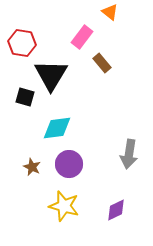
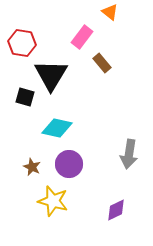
cyan diamond: rotated 20 degrees clockwise
yellow star: moved 11 px left, 5 px up
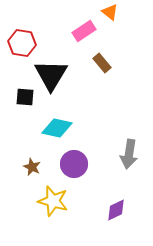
pink rectangle: moved 2 px right, 6 px up; rotated 20 degrees clockwise
black square: rotated 12 degrees counterclockwise
purple circle: moved 5 px right
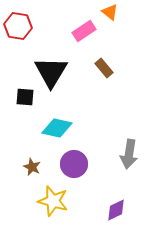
red hexagon: moved 4 px left, 17 px up
brown rectangle: moved 2 px right, 5 px down
black triangle: moved 3 px up
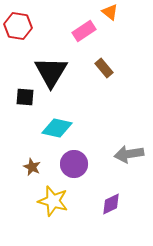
gray arrow: rotated 72 degrees clockwise
purple diamond: moved 5 px left, 6 px up
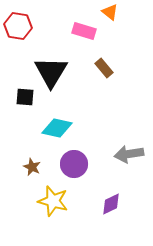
pink rectangle: rotated 50 degrees clockwise
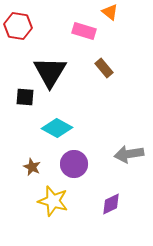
black triangle: moved 1 px left
cyan diamond: rotated 16 degrees clockwise
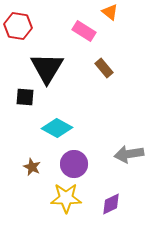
pink rectangle: rotated 15 degrees clockwise
black triangle: moved 3 px left, 4 px up
yellow star: moved 13 px right, 3 px up; rotated 16 degrees counterclockwise
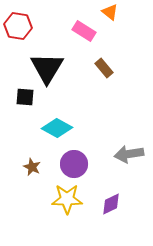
yellow star: moved 1 px right, 1 px down
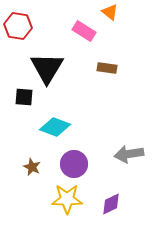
brown rectangle: moved 3 px right; rotated 42 degrees counterclockwise
black square: moved 1 px left
cyan diamond: moved 2 px left, 1 px up; rotated 8 degrees counterclockwise
